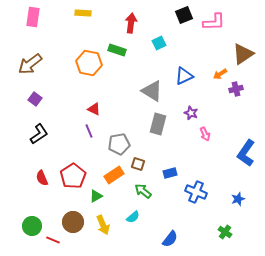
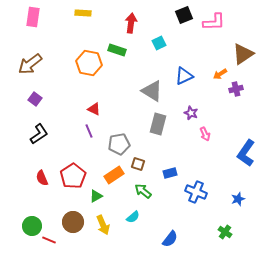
red line: moved 4 px left
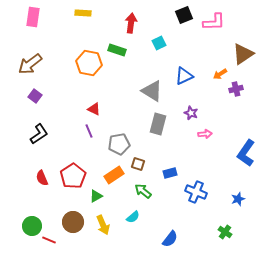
purple square: moved 3 px up
pink arrow: rotated 72 degrees counterclockwise
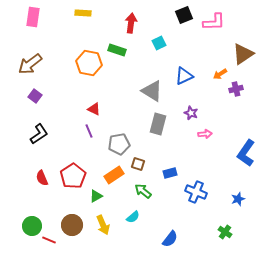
brown circle: moved 1 px left, 3 px down
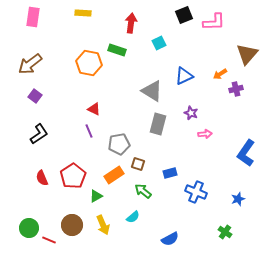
brown triangle: moved 4 px right; rotated 15 degrees counterclockwise
green circle: moved 3 px left, 2 px down
blue semicircle: rotated 24 degrees clockwise
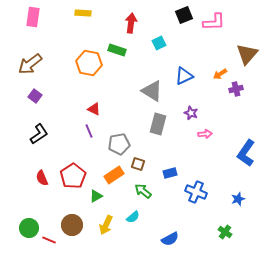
yellow arrow: moved 3 px right; rotated 48 degrees clockwise
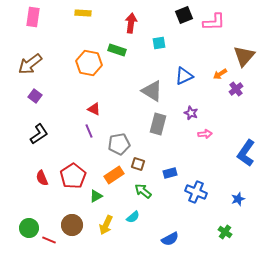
cyan square: rotated 16 degrees clockwise
brown triangle: moved 3 px left, 2 px down
purple cross: rotated 24 degrees counterclockwise
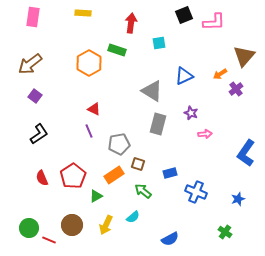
orange hexagon: rotated 20 degrees clockwise
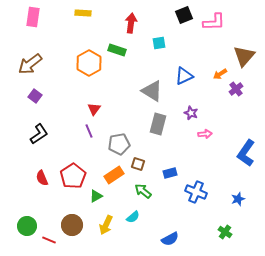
red triangle: rotated 40 degrees clockwise
green circle: moved 2 px left, 2 px up
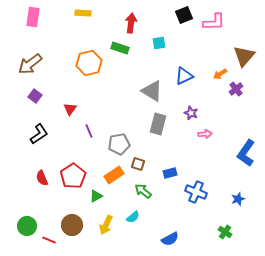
green rectangle: moved 3 px right, 2 px up
orange hexagon: rotated 15 degrees clockwise
red triangle: moved 24 px left
